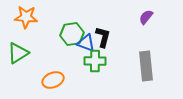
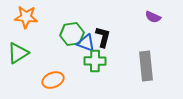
purple semicircle: moved 7 px right; rotated 105 degrees counterclockwise
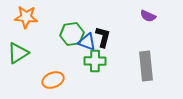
purple semicircle: moved 5 px left, 1 px up
blue triangle: moved 1 px right, 1 px up
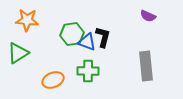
orange star: moved 1 px right, 3 px down
green cross: moved 7 px left, 10 px down
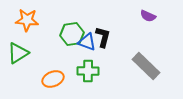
gray rectangle: rotated 40 degrees counterclockwise
orange ellipse: moved 1 px up
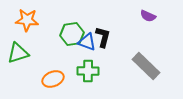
green triangle: rotated 15 degrees clockwise
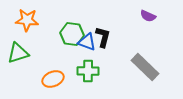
green hexagon: rotated 15 degrees clockwise
gray rectangle: moved 1 px left, 1 px down
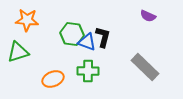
green triangle: moved 1 px up
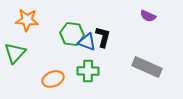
green triangle: moved 3 px left, 1 px down; rotated 30 degrees counterclockwise
gray rectangle: moved 2 px right; rotated 20 degrees counterclockwise
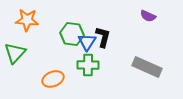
blue triangle: rotated 42 degrees clockwise
green cross: moved 6 px up
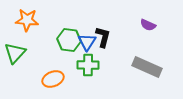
purple semicircle: moved 9 px down
green hexagon: moved 3 px left, 6 px down
